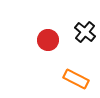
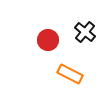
orange rectangle: moved 6 px left, 5 px up
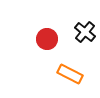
red circle: moved 1 px left, 1 px up
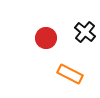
red circle: moved 1 px left, 1 px up
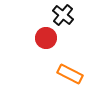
black cross: moved 22 px left, 17 px up
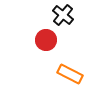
red circle: moved 2 px down
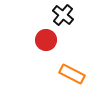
orange rectangle: moved 2 px right
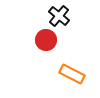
black cross: moved 4 px left, 1 px down
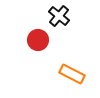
red circle: moved 8 px left
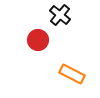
black cross: moved 1 px right, 1 px up
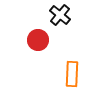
orange rectangle: rotated 65 degrees clockwise
